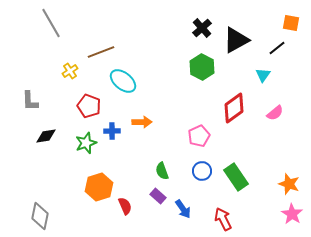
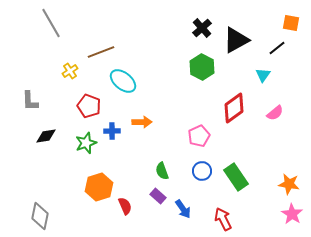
orange star: rotated 10 degrees counterclockwise
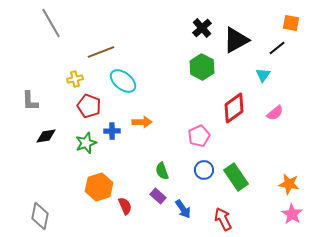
yellow cross: moved 5 px right, 8 px down; rotated 21 degrees clockwise
blue circle: moved 2 px right, 1 px up
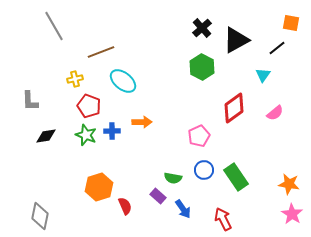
gray line: moved 3 px right, 3 px down
green star: moved 8 px up; rotated 30 degrees counterclockwise
green semicircle: moved 11 px right, 7 px down; rotated 60 degrees counterclockwise
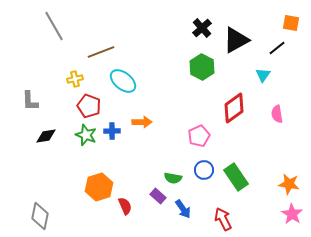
pink semicircle: moved 2 px right, 1 px down; rotated 120 degrees clockwise
